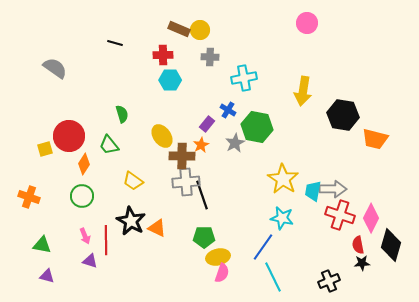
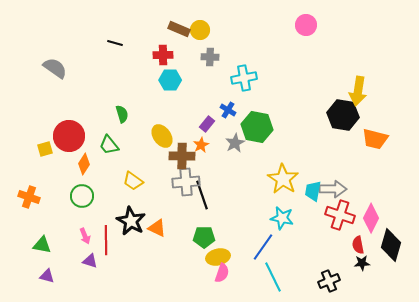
pink circle at (307, 23): moved 1 px left, 2 px down
yellow arrow at (303, 91): moved 55 px right
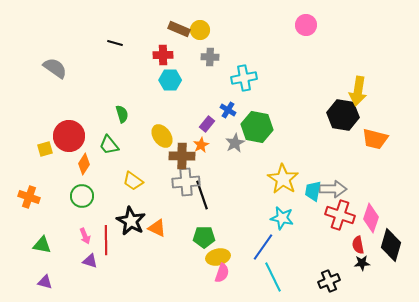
pink diamond at (371, 218): rotated 8 degrees counterclockwise
purple triangle at (47, 276): moved 2 px left, 6 px down
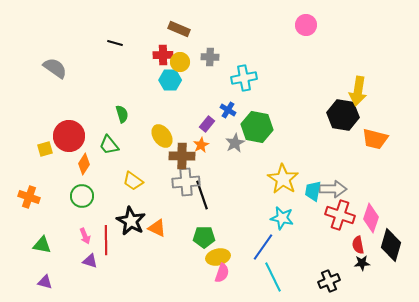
yellow circle at (200, 30): moved 20 px left, 32 px down
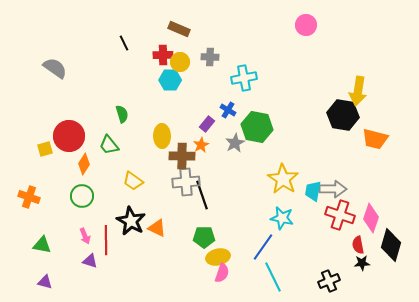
black line at (115, 43): moved 9 px right; rotated 49 degrees clockwise
yellow ellipse at (162, 136): rotated 35 degrees clockwise
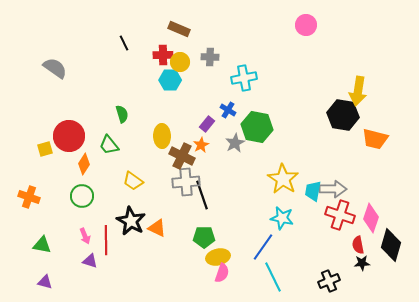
brown cross at (182, 156): rotated 25 degrees clockwise
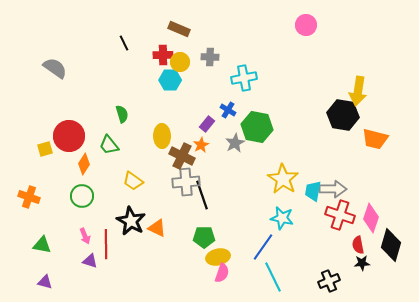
red line at (106, 240): moved 4 px down
